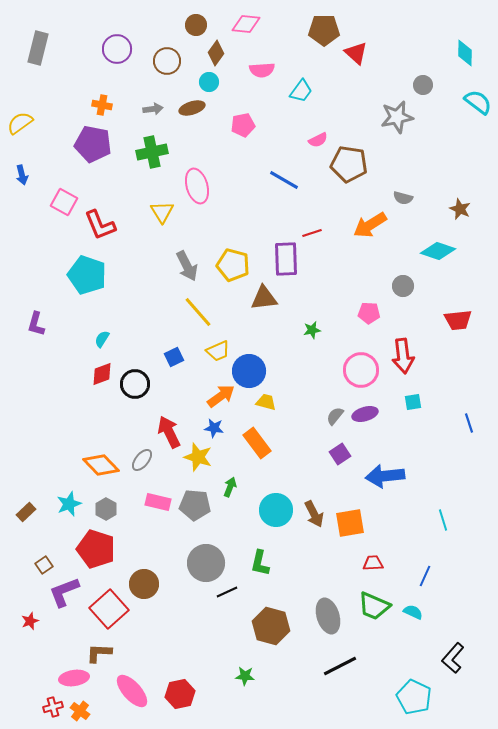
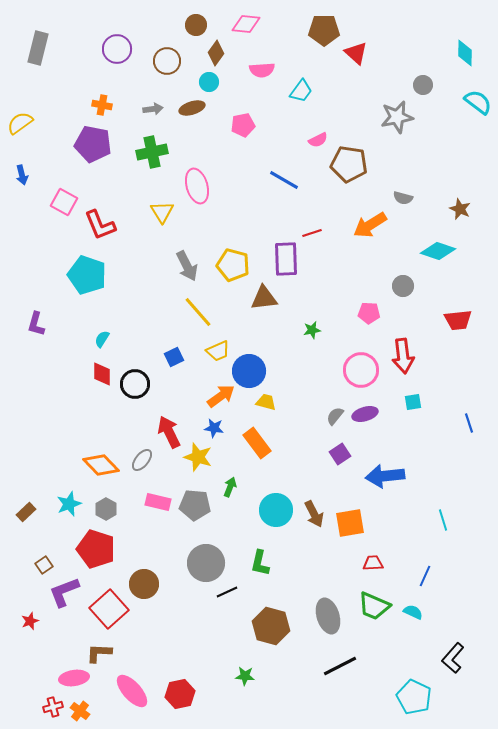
red diamond at (102, 374): rotated 70 degrees counterclockwise
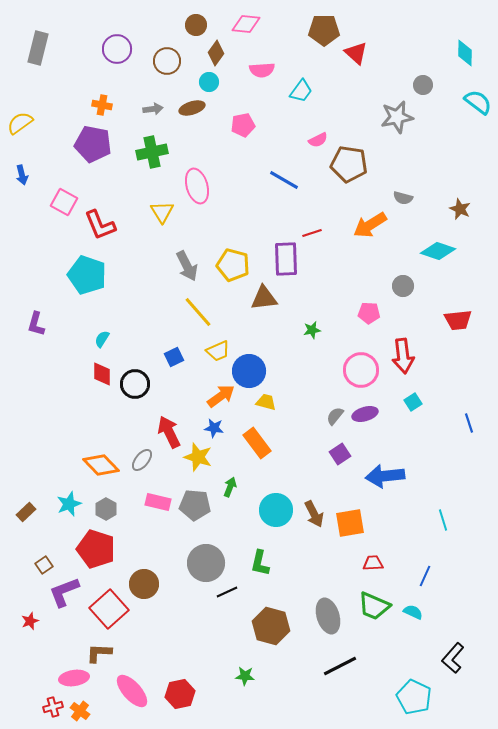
cyan square at (413, 402): rotated 24 degrees counterclockwise
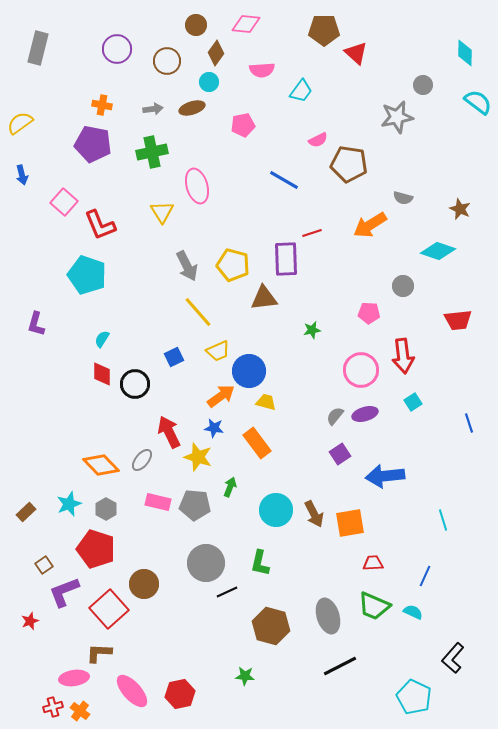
pink square at (64, 202): rotated 12 degrees clockwise
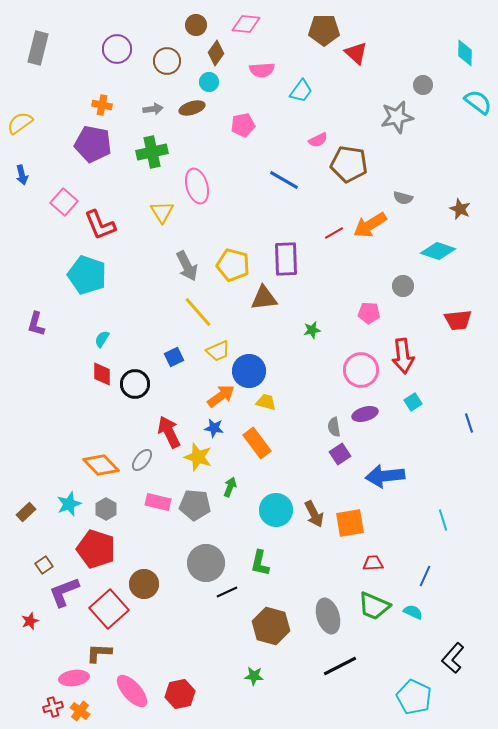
red line at (312, 233): moved 22 px right; rotated 12 degrees counterclockwise
gray semicircle at (335, 416): moved 1 px left, 11 px down; rotated 48 degrees counterclockwise
green star at (245, 676): moved 9 px right
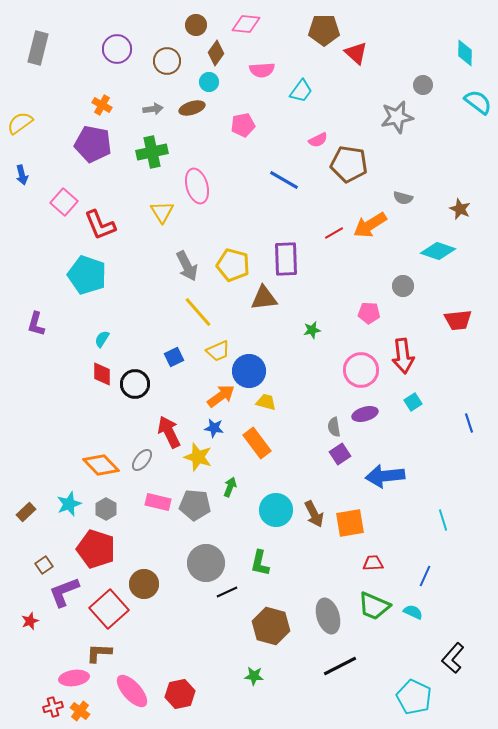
orange cross at (102, 105): rotated 18 degrees clockwise
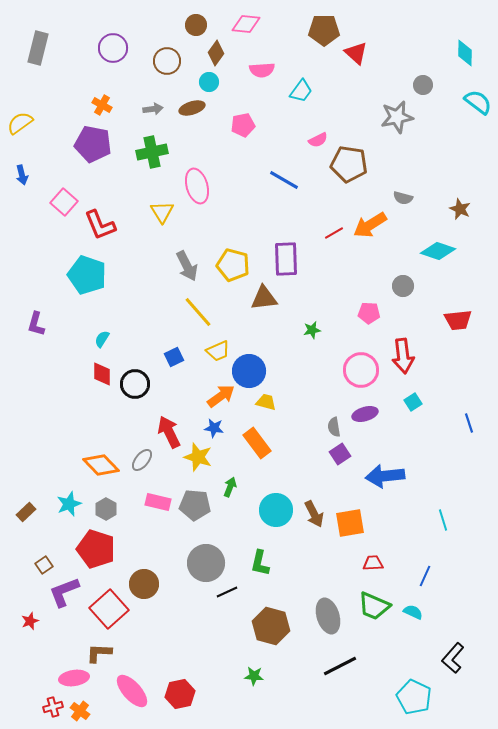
purple circle at (117, 49): moved 4 px left, 1 px up
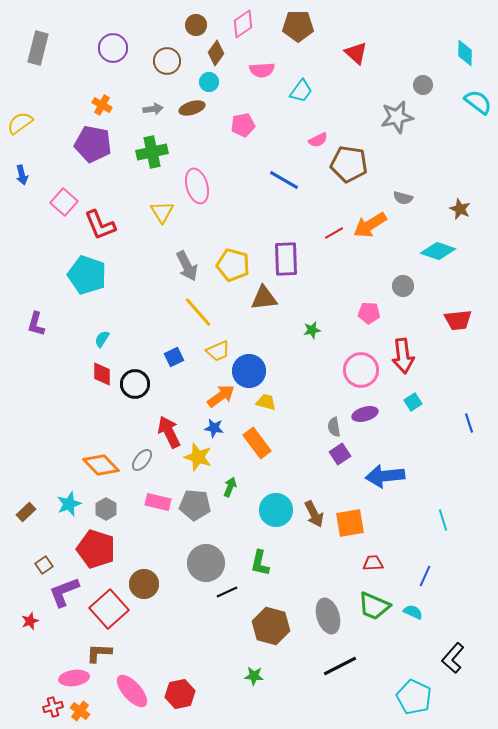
pink diamond at (246, 24): moved 3 px left; rotated 40 degrees counterclockwise
brown pentagon at (324, 30): moved 26 px left, 4 px up
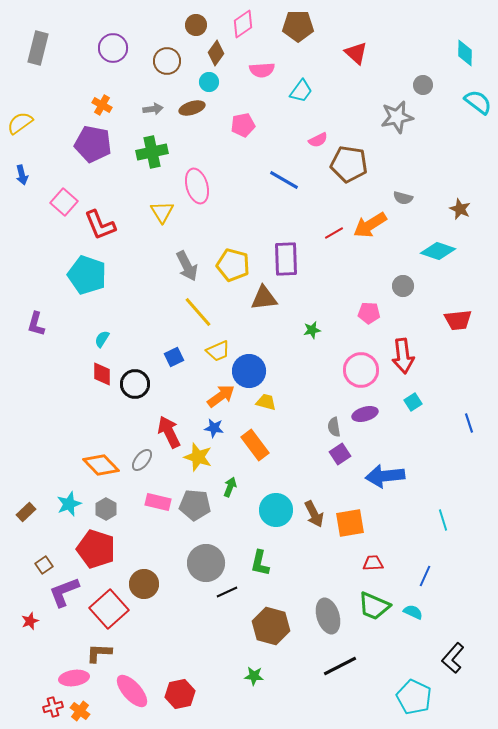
orange rectangle at (257, 443): moved 2 px left, 2 px down
